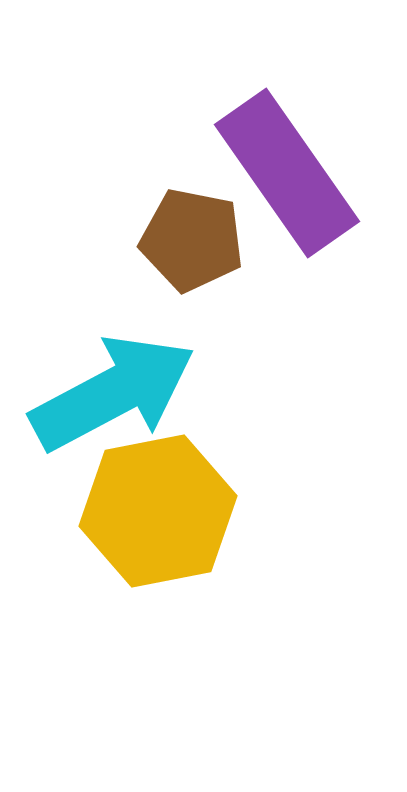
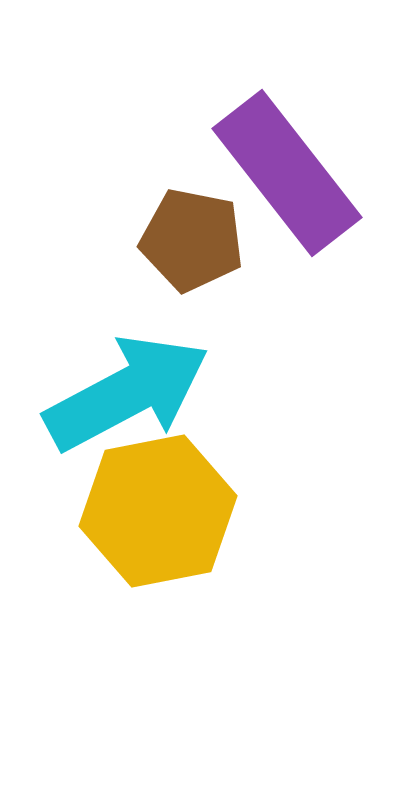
purple rectangle: rotated 3 degrees counterclockwise
cyan arrow: moved 14 px right
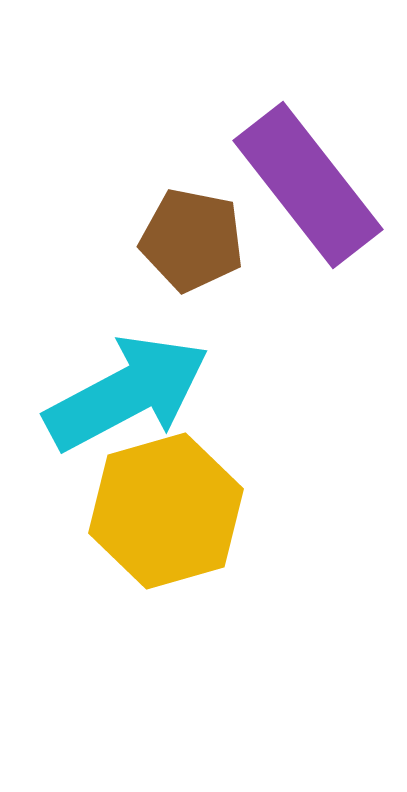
purple rectangle: moved 21 px right, 12 px down
yellow hexagon: moved 8 px right; rotated 5 degrees counterclockwise
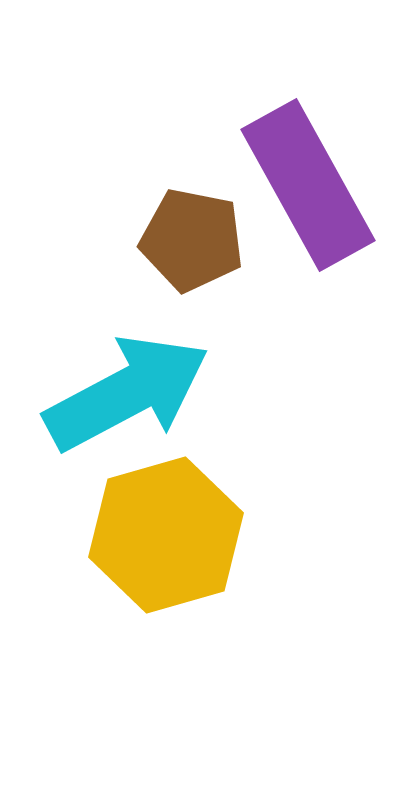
purple rectangle: rotated 9 degrees clockwise
yellow hexagon: moved 24 px down
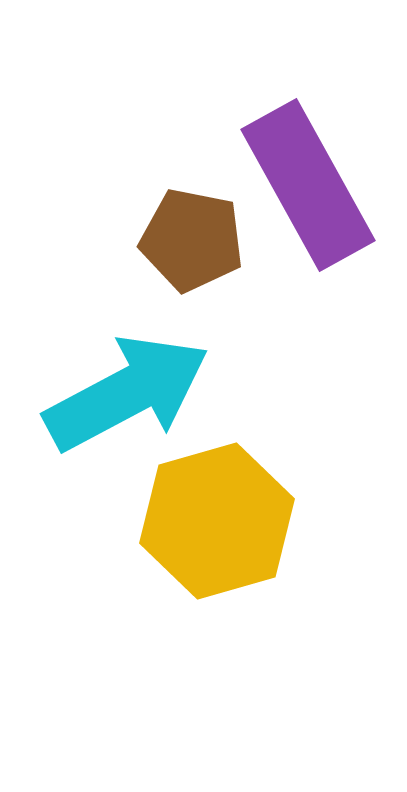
yellow hexagon: moved 51 px right, 14 px up
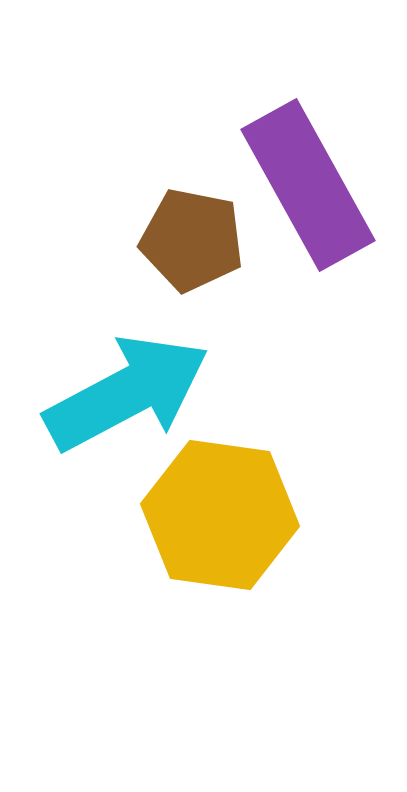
yellow hexagon: moved 3 px right, 6 px up; rotated 24 degrees clockwise
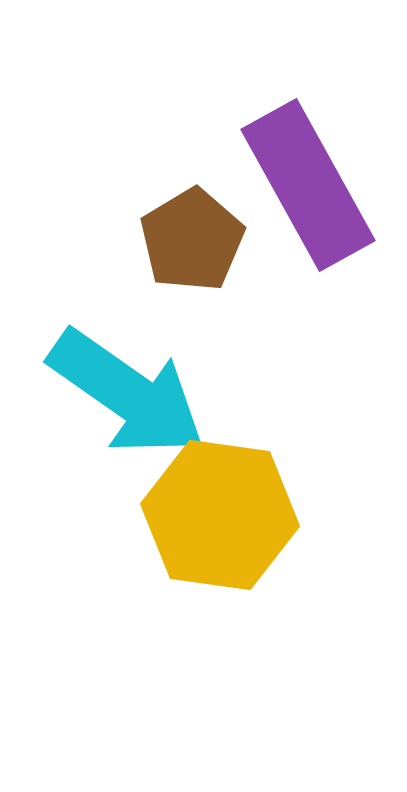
brown pentagon: rotated 30 degrees clockwise
cyan arrow: rotated 63 degrees clockwise
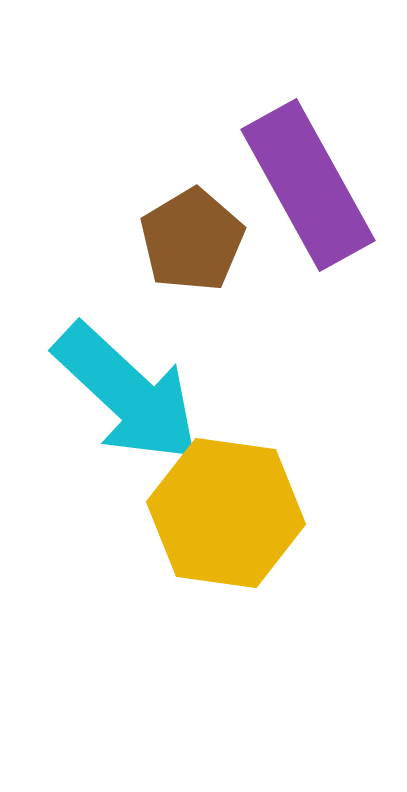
cyan arrow: rotated 8 degrees clockwise
yellow hexagon: moved 6 px right, 2 px up
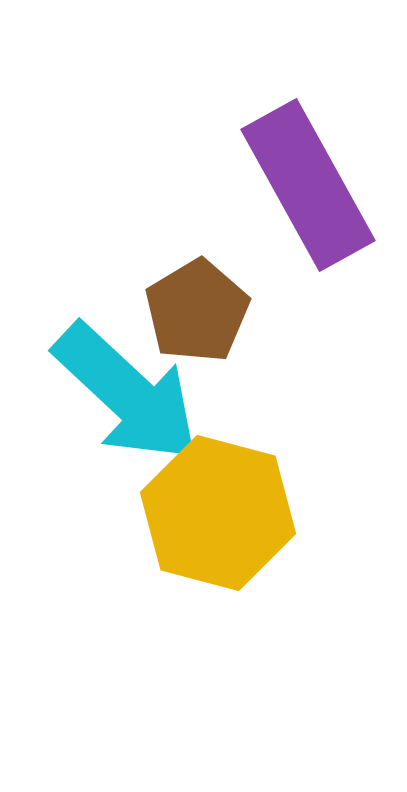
brown pentagon: moved 5 px right, 71 px down
yellow hexagon: moved 8 px left; rotated 7 degrees clockwise
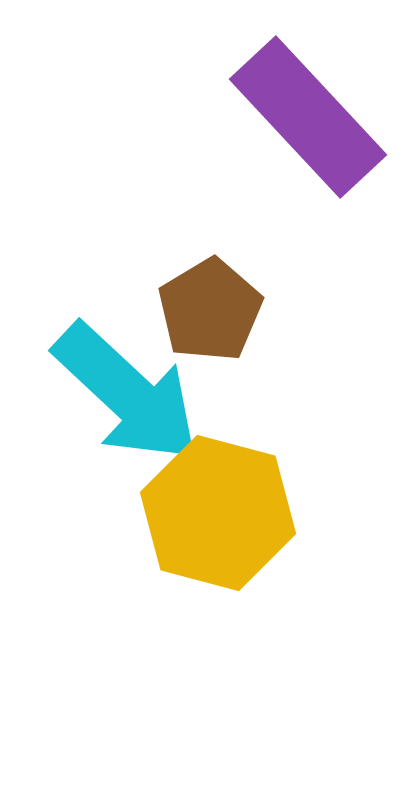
purple rectangle: moved 68 px up; rotated 14 degrees counterclockwise
brown pentagon: moved 13 px right, 1 px up
